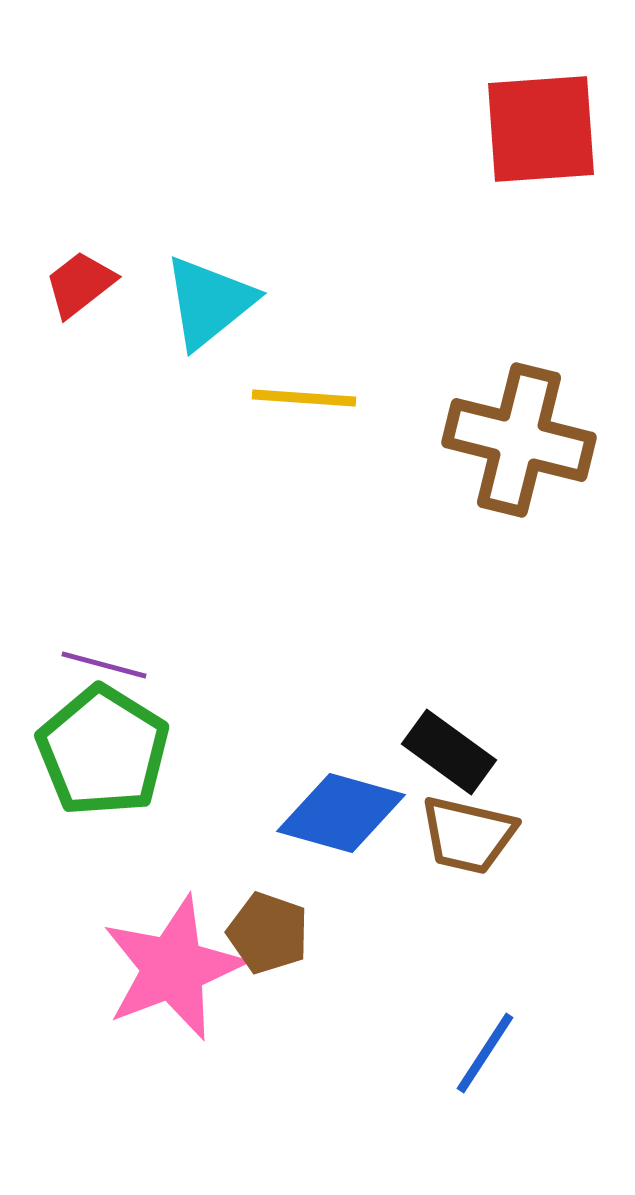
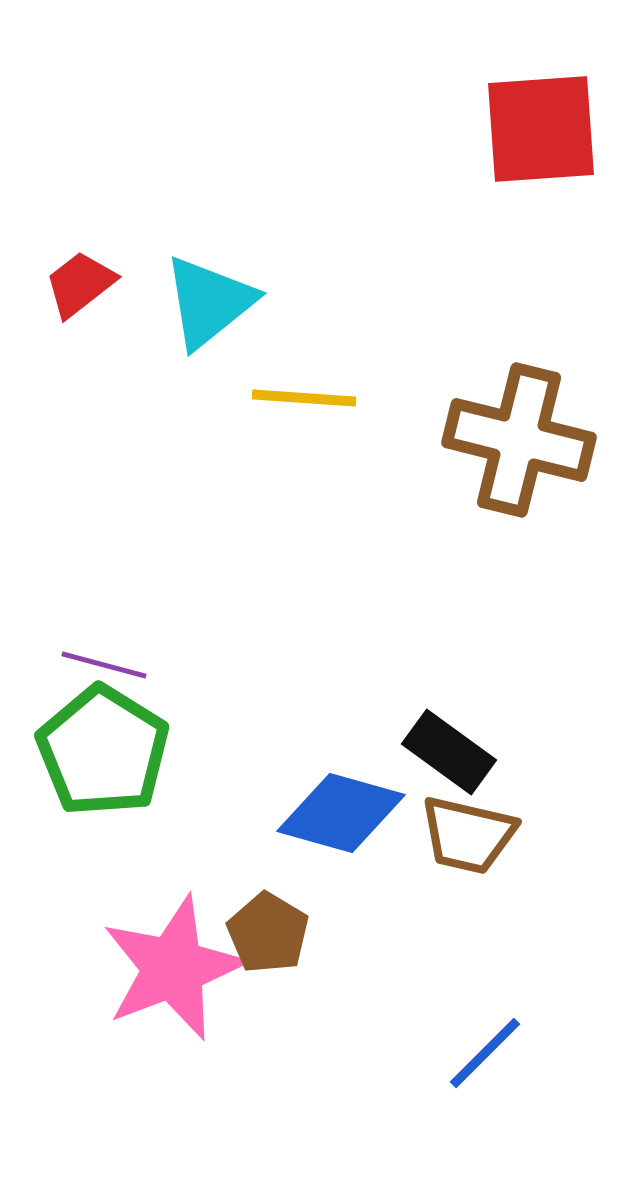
brown pentagon: rotated 12 degrees clockwise
blue line: rotated 12 degrees clockwise
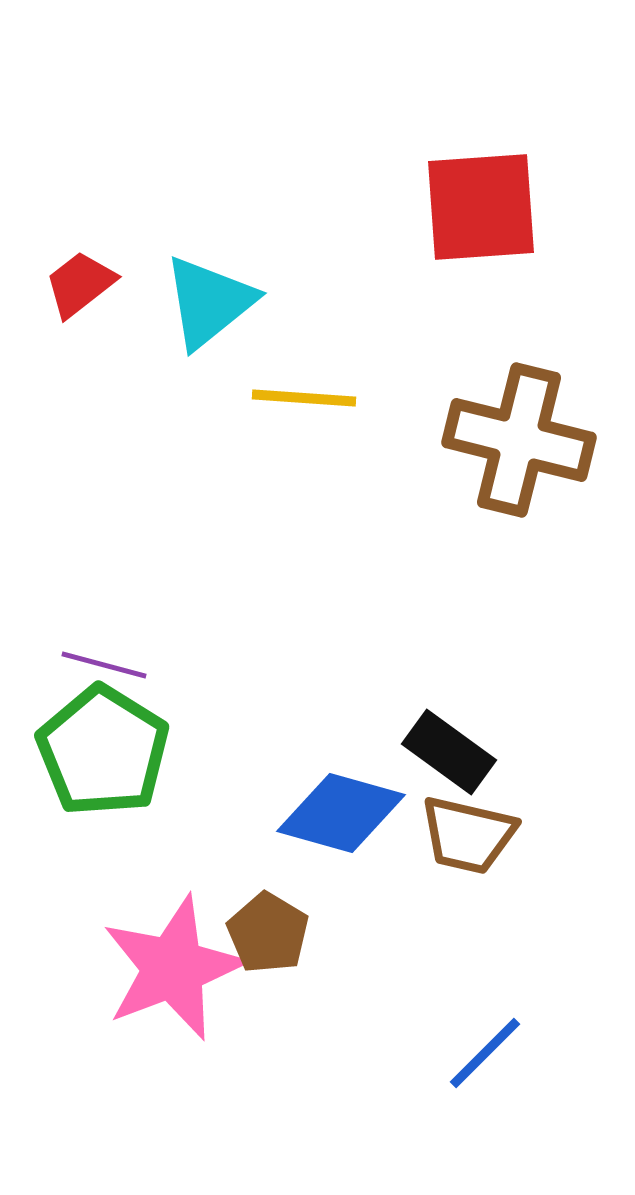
red square: moved 60 px left, 78 px down
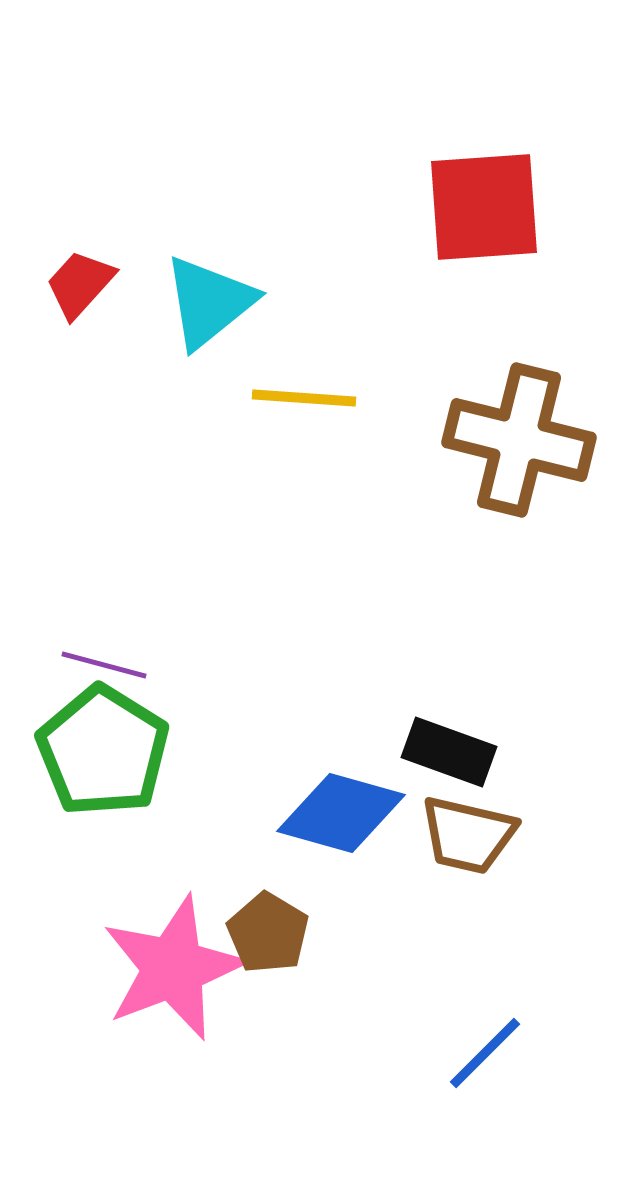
red square: moved 3 px right
red trapezoid: rotated 10 degrees counterclockwise
black rectangle: rotated 16 degrees counterclockwise
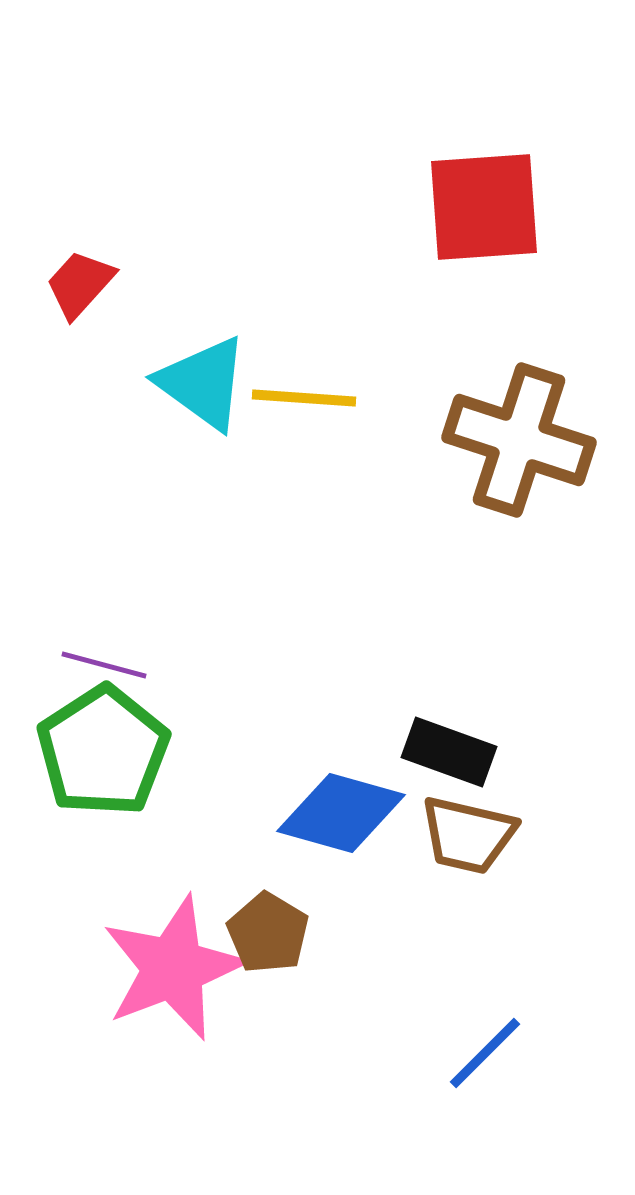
cyan triangle: moved 6 px left, 81 px down; rotated 45 degrees counterclockwise
brown cross: rotated 4 degrees clockwise
green pentagon: rotated 7 degrees clockwise
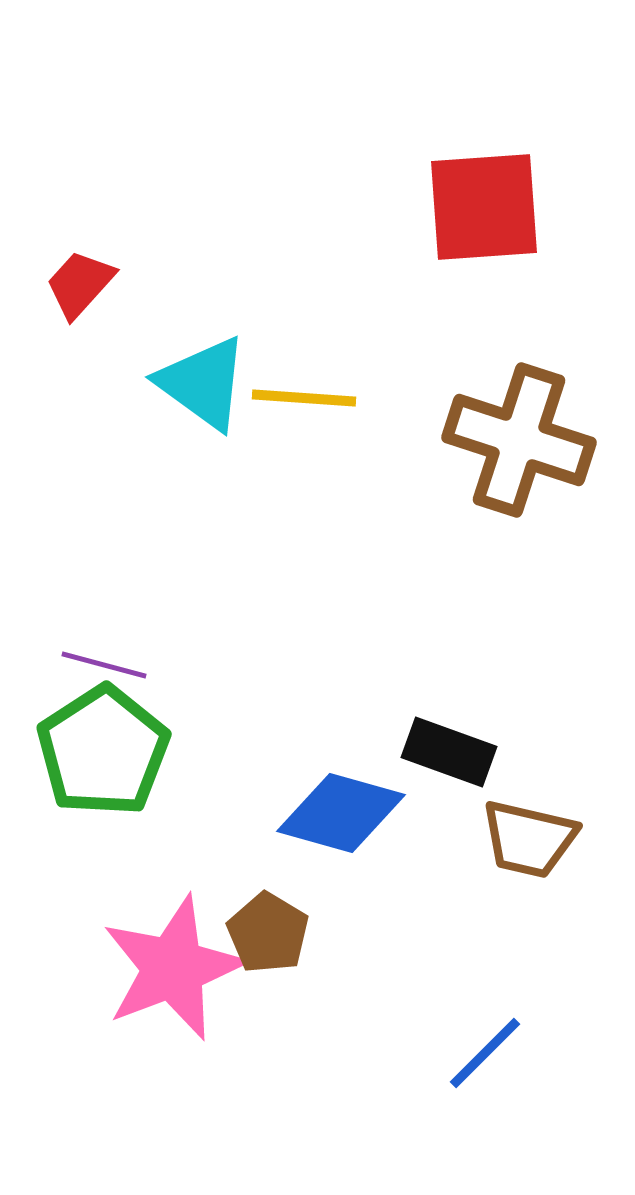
brown trapezoid: moved 61 px right, 4 px down
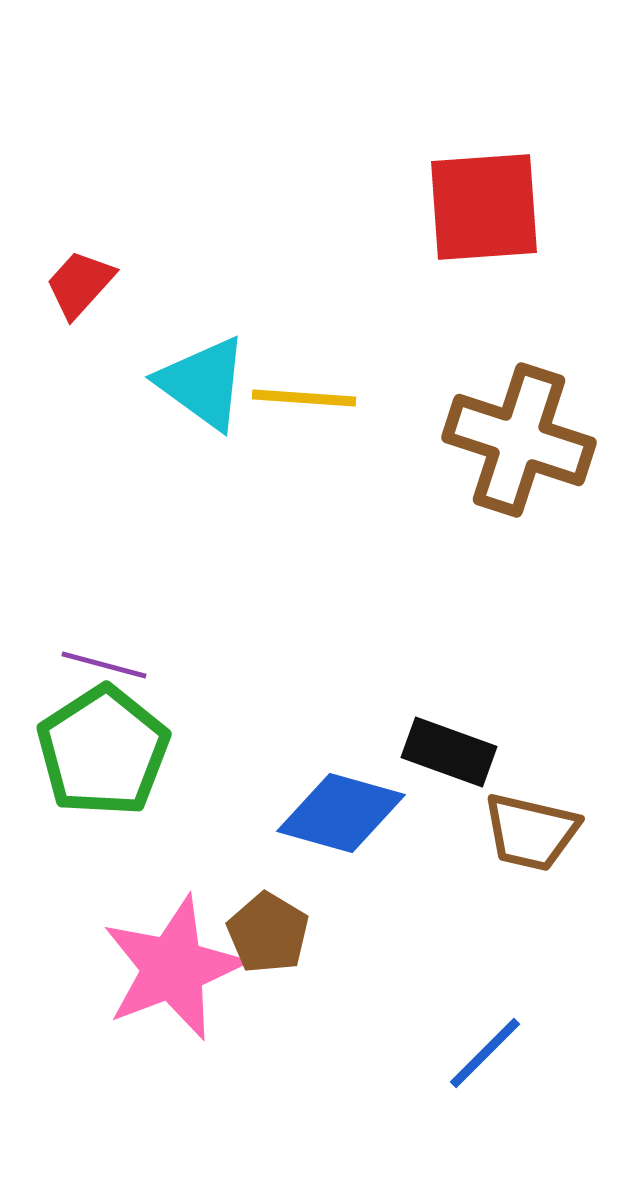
brown trapezoid: moved 2 px right, 7 px up
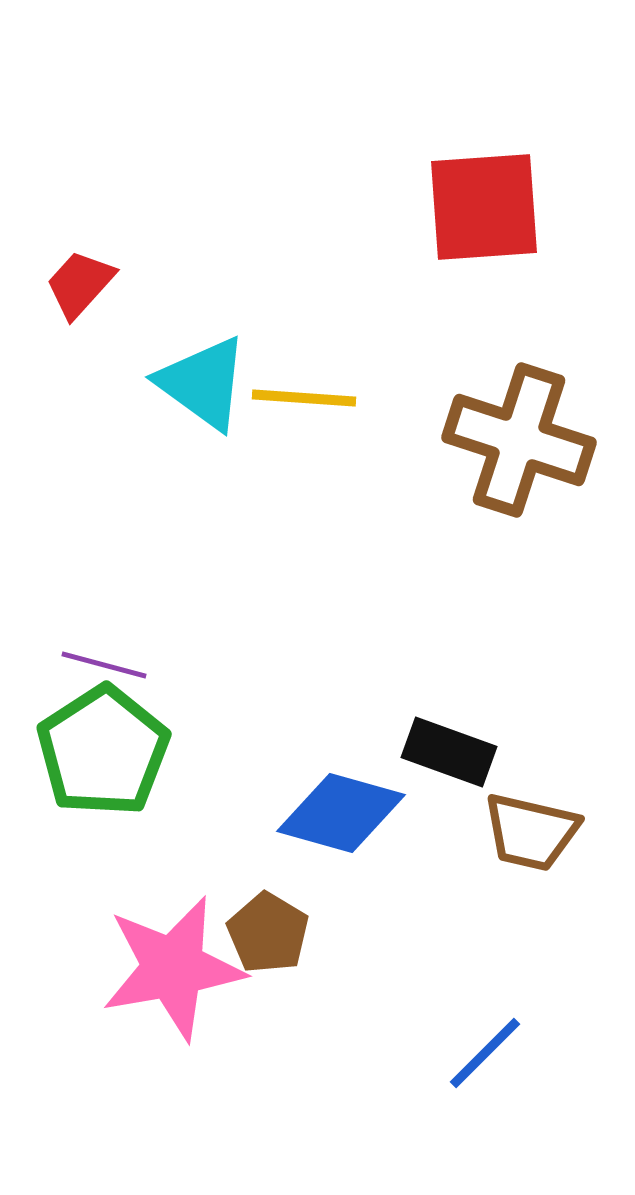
pink star: rotated 11 degrees clockwise
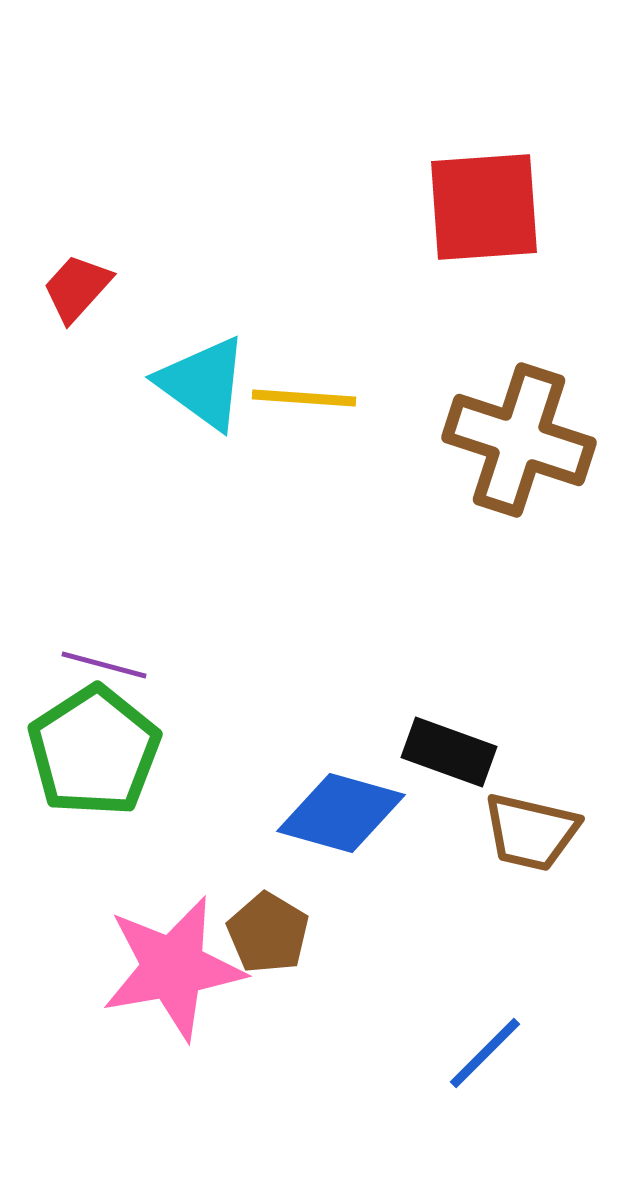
red trapezoid: moved 3 px left, 4 px down
green pentagon: moved 9 px left
